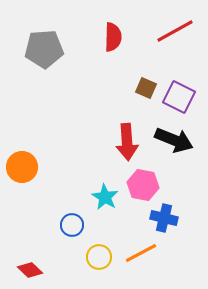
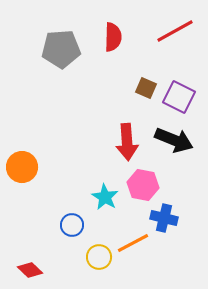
gray pentagon: moved 17 px right
orange line: moved 8 px left, 10 px up
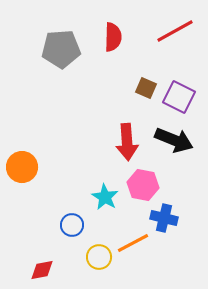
red diamond: moved 12 px right; rotated 55 degrees counterclockwise
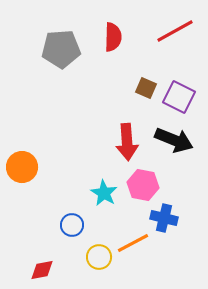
cyan star: moved 1 px left, 4 px up
